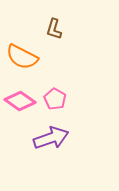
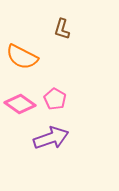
brown L-shape: moved 8 px right
pink diamond: moved 3 px down
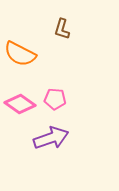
orange semicircle: moved 2 px left, 3 px up
pink pentagon: rotated 25 degrees counterclockwise
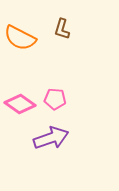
orange semicircle: moved 16 px up
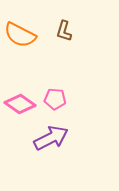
brown L-shape: moved 2 px right, 2 px down
orange semicircle: moved 3 px up
purple arrow: rotated 8 degrees counterclockwise
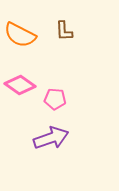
brown L-shape: rotated 20 degrees counterclockwise
pink diamond: moved 19 px up
purple arrow: rotated 8 degrees clockwise
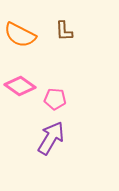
pink diamond: moved 1 px down
purple arrow: rotated 40 degrees counterclockwise
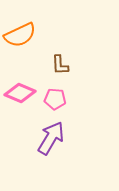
brown L-shape: moved 4 px left, 34 px down
orange semicircle: rotated 52 degrees counterclockwise
pink diamond: moved 7 px down; rotated 12 degrees counterclockwise
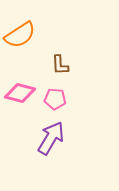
orange semicircle: rotated 8 degrees counterclockwise
pink diamond: rotated 8 degrees counterclockwise
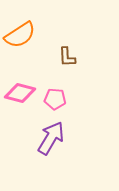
brown L-shape: moved 7 px right, 8 px up
